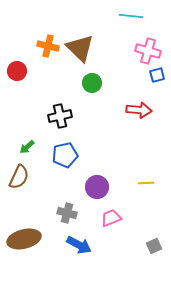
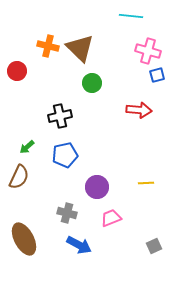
brown ellipse: rotated 76 degrees clockwise
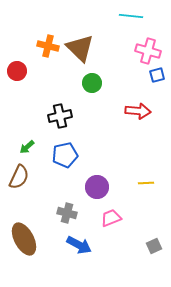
red arrow: moved 1 px left, 1 px down
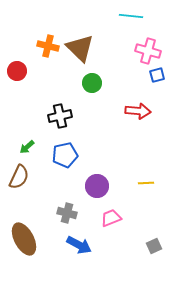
purple circle: moved 1 px up
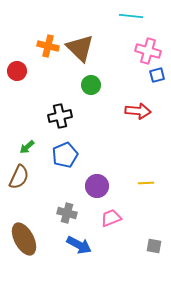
green circle: moved 1 px left, 2 px down
blue pentagon: rotated 10 degrees counterclockwise
gray square: rotated 35 degrees clockwise
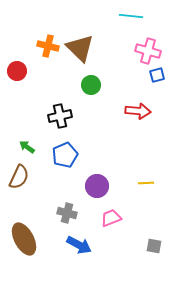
green arrow: rotated 77 degrees clockwise
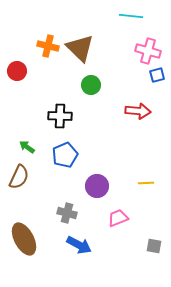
black cross: rotated 15 degrees clockwise
pink trapezoid: moved 7 px right
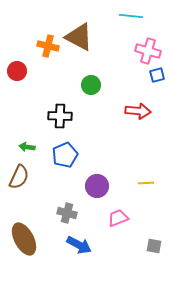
brown triangle: moved 1 px left, 11 px up; rotated 16 degrees counterclockwise
green arrow: rotated 28 degrees counterclockwise
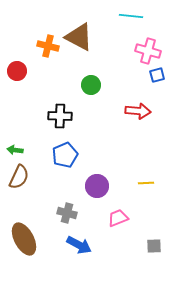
green arrow: moved 12 px left, 3 px down
gray square: rotated 14 degrees counterclockwise
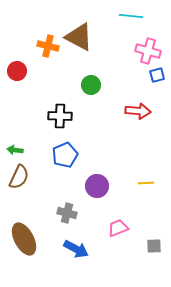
pink trapezoid: moved 10 px down
blue arrow: moved 3 px left, 4 px down
